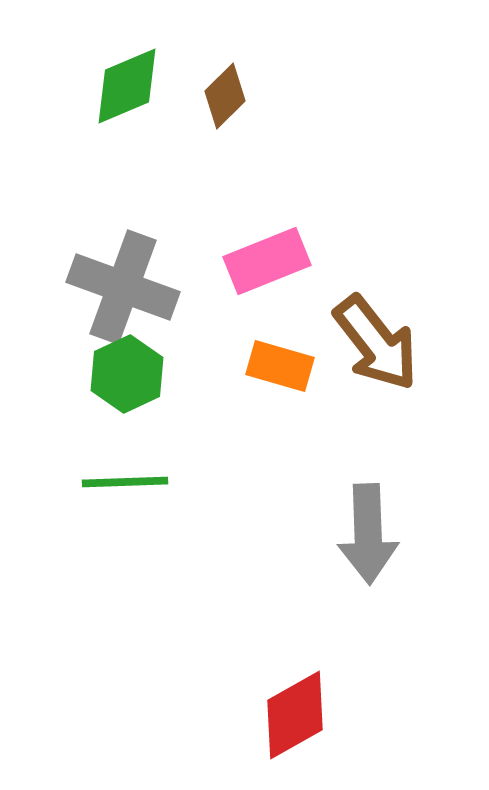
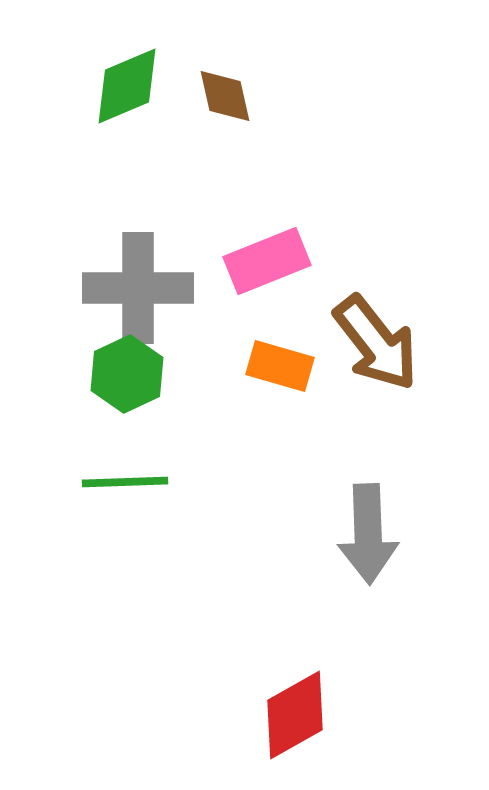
brown diamond: rotated 58 degrees counterclockwise
gray cross: moved 15 px right, 1 px down; rotated 20 degrees counterclockwise
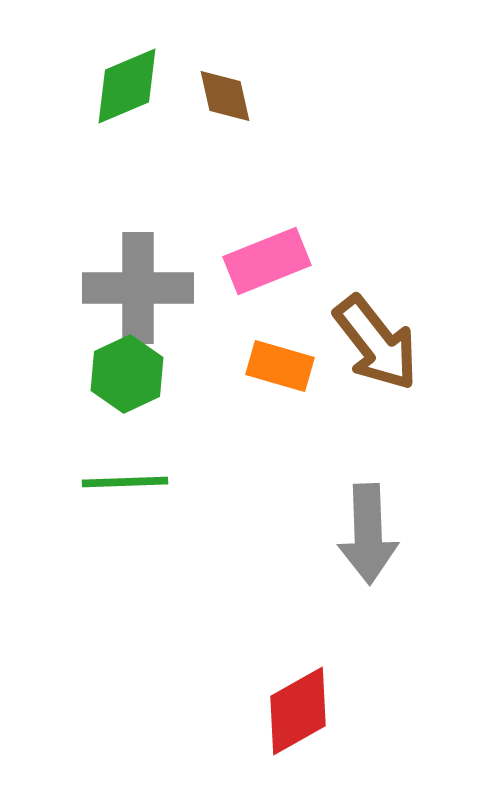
red diamond: moved 3 px right, 4 px up
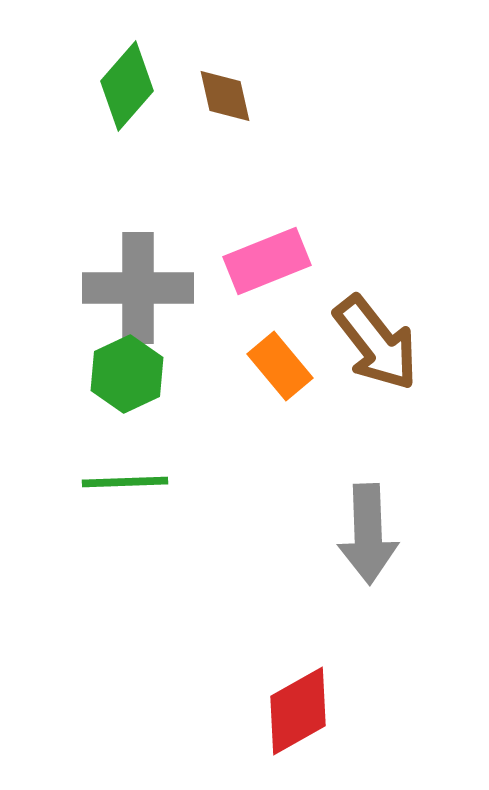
green diamond: rotated 26 degrees counterclockwise
orange rectangle: rotated 34 degrees clockwise
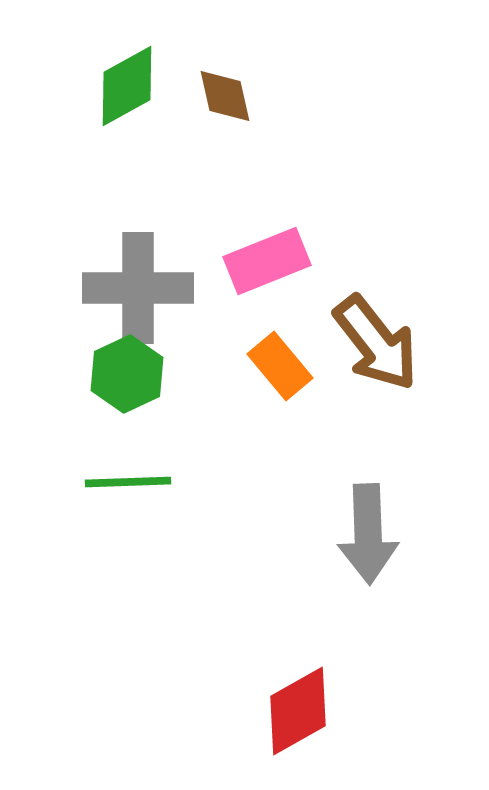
green diamond: rotated 20 degrees clockwise
green line: moved 3 px right
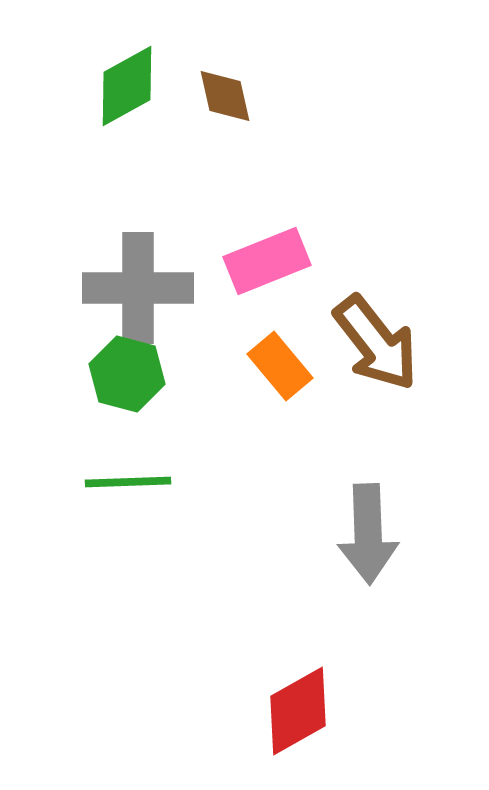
green hexagon: rotated 20 degrees counterclockwise
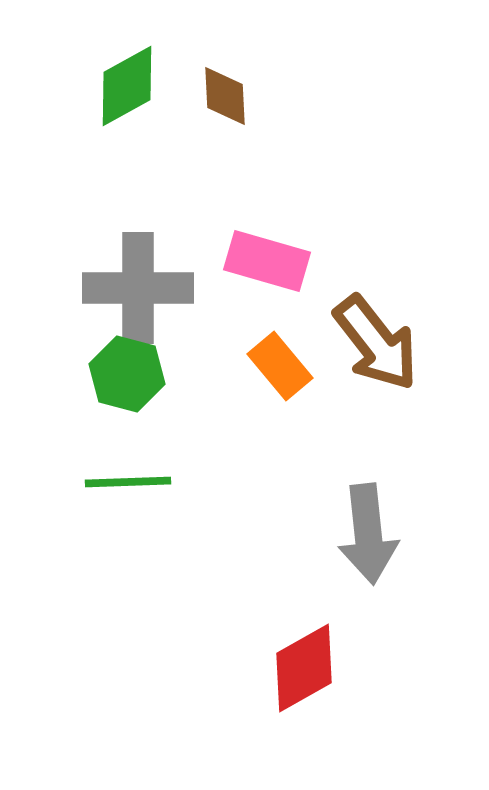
brown diamond: rotated 10 degrees clockwise
pink rectangle: rotated 38 degrees clockwise
gray arrow: rotated 4 degrees counterclockwise
red diamond: moved 6 px right, 43 px up
